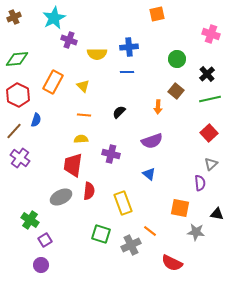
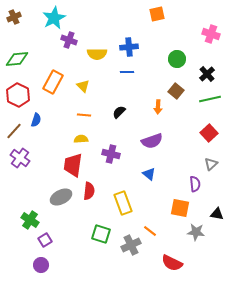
purple semicircle at (200, 183): moved 5 px left, 1 px down
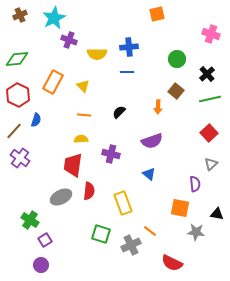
brown cross at (14, 17): moved 6 px right, 2 px up
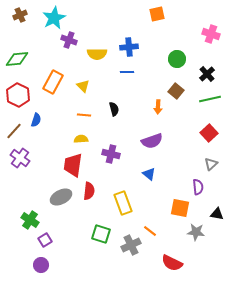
black semicircle at (119, 112): moved 5 px left, 3 px up; rotated 120 degrees clockwise
purple semicircle at (195, 184): moved 3 px right, 3 px down
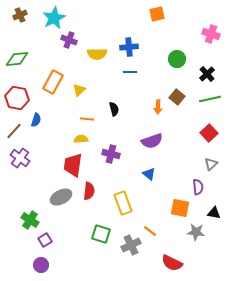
blue line at (127, 72): moved 3 px right
yellow triangle at (83, 86): moved 4 px left, 4 px down; rotated 32 degrees clockwise
brown square at (176, 91): moved 1 px right, 6 px down
red hexagon at (18, 95): moved 1 px left, 3 px down; rotated 15 degrees counterclockwise
orange line at (84, 115): moved 3 px right, 4 px down
black triangle at (217, 214): moved 3 px left, 1 px up
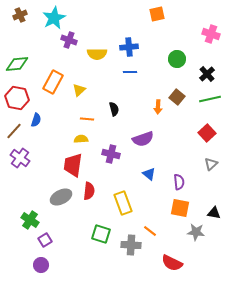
green diamond at (17, 59): moved 5 px down
red square at (209, 133): moved 2 px left
purple semicircle at (152, 141): moved 9 px left, 2 px up
purple semicircle at (198, 187): moved 19 px left, 5 px up
gray cross at (131, 245): rotated 30 degrees clockwise
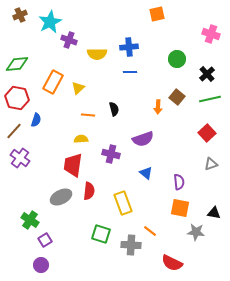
cyan star at (54, 18): moved 4 px left, 4 px down
yellow triangle at (79, 90): moved 1 px left, 2 px up
orange line at (87, 119): moved 1 px right, 4 px up
gray triangle at (211, 164): rotated 24 degrees clockwise
blue triangle at (149, 174): moved 3 px left, 1 px up
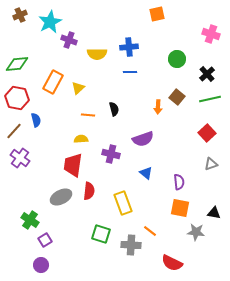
blue semicircle at (36, 120): rotated 32 degrees counterclockwise
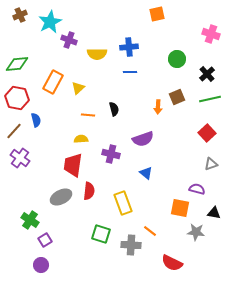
brown square at (177, 97): rotated 28 degrees clockwise
purple semicircle at (179, 182): moved 18 px right, 7 px down; rotated 70 degrees counterclockwise
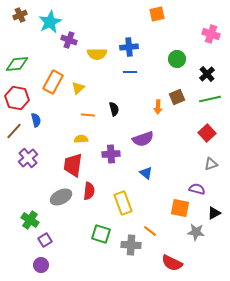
purple cross at (111, 154): rotated 18 degrees counterclockwise
purple cross at (20, 158): moved 8 px right; rotated 12 degrees clockwise
black triangle at (214, 213): rotated 40 degrees counterclockwise
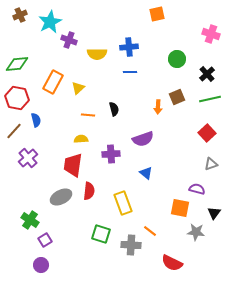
black triangle at (214, 213): rotated 24 degrees counterclockwise
